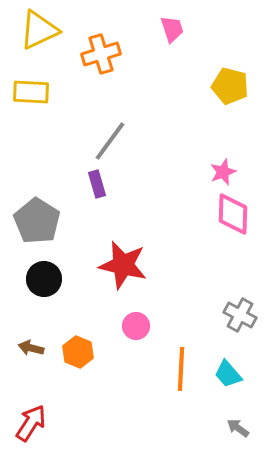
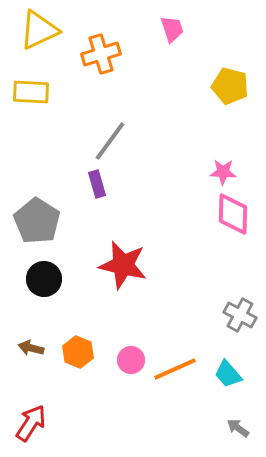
pink star: rotated 24 degrees clockwise
pink circle: moved 5 px left, 34 px down
orange line: moved 6 px left; rotated 63 degrees clockwise
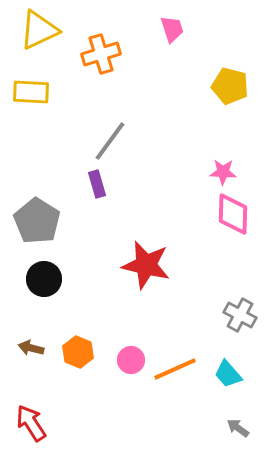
red star: moved 23 px right
red arrow: rotated 66 degrees counterclockwise
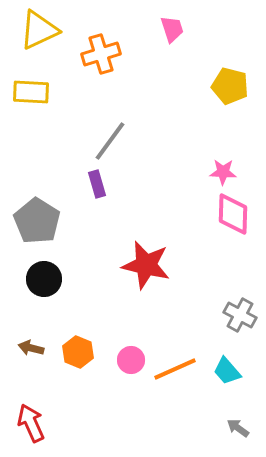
cyan trapezoid: moved 1 px left, 3 px up
red arrow: rotated 9 degrees clockwise
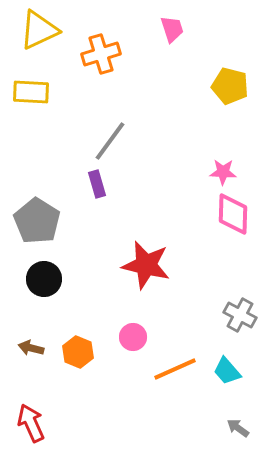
pink circle: moved 2 px right, 23 px up
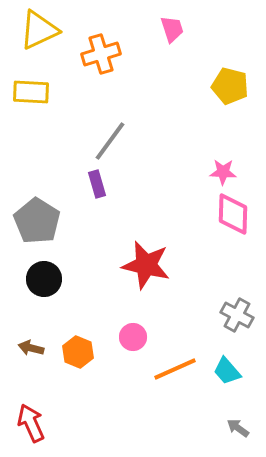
gray cross: moved 3 px left
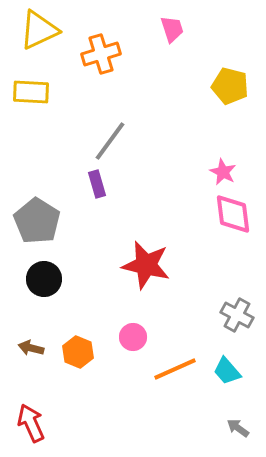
pink star: rotated 24 degrees clockwise
pink diamond: rotated 9 degrees counterclockwise
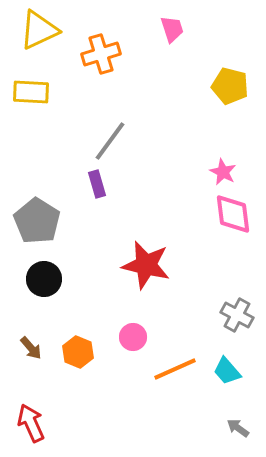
brown arrow: rotated 145 degrees counterclockwise
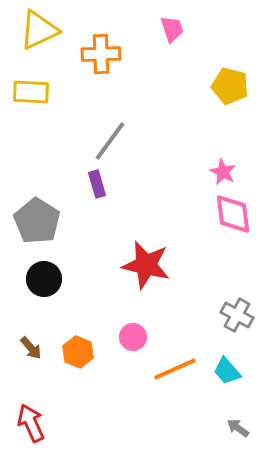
orange cross: rotated 15 degrees clockwise
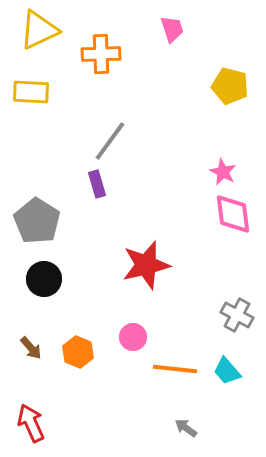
red star: rotated 27 degrees counterclockwise
orange line: rotated 30 degrees clockwise
gray arrow: moved 52 px left
